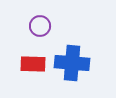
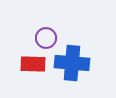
purple circle: moved 6 px right, 12 px down
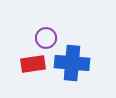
red rectangle: rotated 10 degrees counterclockwise
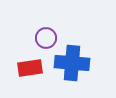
red rectangle: moved 3 px left, 4 px down
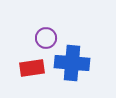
red rectangle: moved 2 px right
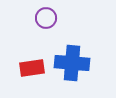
purple circle: moved 20 px up
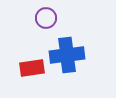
blue cross: moved 5 px left, 8 px up; rotated 12 degrees counterclockwise
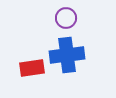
purple circle: moved 20 px right
